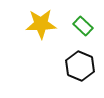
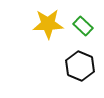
yellow star: moved 7 px right
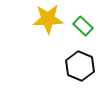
yellow star: moved 5 px up
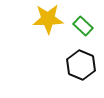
black hexagon: moved 1 px right, 1 px up
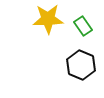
green rectangle: rotated 12 degrees clockwise
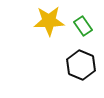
yellow star: moved 1 px right, 2 px down
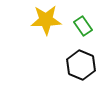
yellow star: moved 3 px left, 1 px up
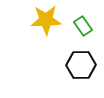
black hexagon: rotated 24 degrees counterclockwise
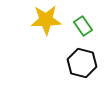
black hexagon: moved 1 px right, 2 px up; rotated 16 degrees clockwise
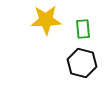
green rectangle: moved 3 px down; rotated 30 degrees clockwise
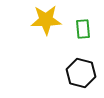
black hexagon: moved 1 px left, 10 px down
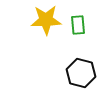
green rectangle: moved 5 px left, 4 px up
